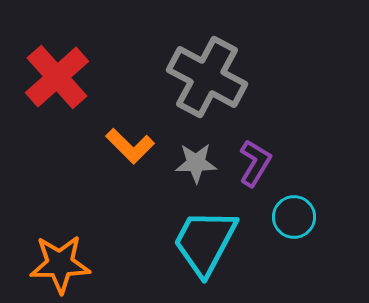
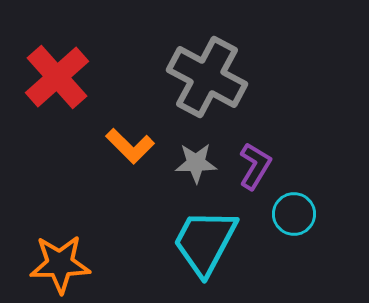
purple L-shape: moved 3 px down
cyan circle: moved 3 px up
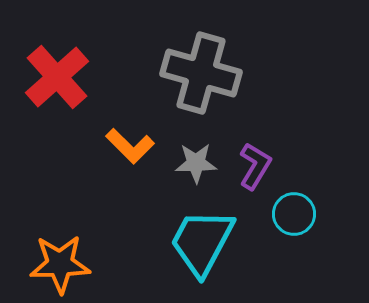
gray cross: moved 6 px left, 4 px up; rotated 12 degrees counterclockwise
cyan trapezoid: moved 3 px left
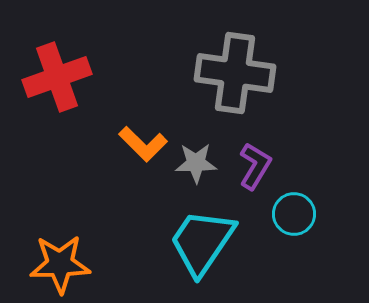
gray cross: moved 34 px right; rotated 8 degrees counterclockwise
red cross: rotated 22 degrees clockwise
orange L-shape: moved 13 px right, 2 px up
cyan trapezoid: rotated 6 degrees clockwise
